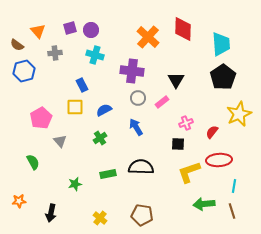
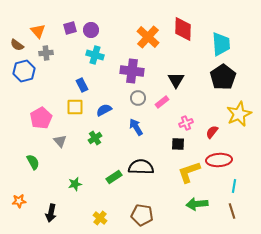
gray cross: moved 9 px left
green cross: moved 5 px left
green rectangle: moved 6 px right, 3 px down; rotated 21 degrees counterclockwise
green arrow: moved 7 px left
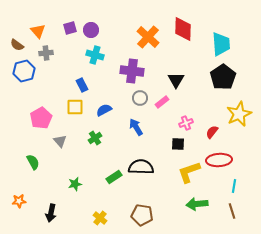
gray circle: moved 2 px right
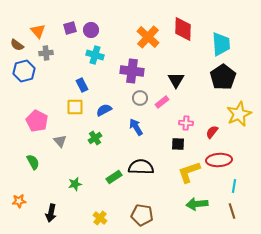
pink pentagon: moved 4 px left, 3 px down; rotated 15 degrees counterclockwise
pink cross: rotated 24 degrees clockwise
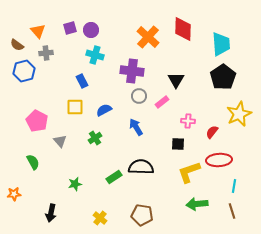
blue rectangle: moved 4 px up
gray circle: moved 1 px left, 2 px up
pink cross: moved 2 px right, 2 px up
orange star: moved 5 px left, 7 px up
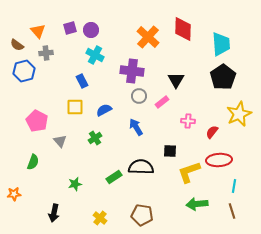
cyan cross: rotated 12 degrees clockwise
black square: moved 8 px left, 7 px down
green semicircle: rotated 49 degrees clockwise
black arrow: moved 3 px right
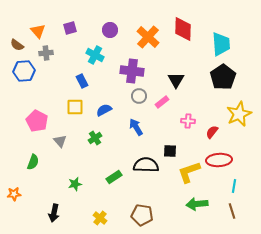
purple circle: moved 19 px right
blue hexagon: rotated 10 degrees clockwise
black semicircle: moved 5 px right, 2 px up
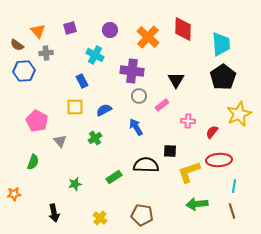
pink rectangle: moved 3 px down
black arrow: rotated 24 degrees counterclockwise
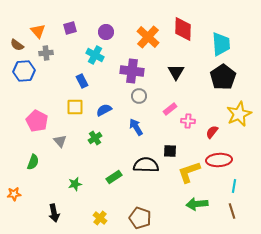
purple circle: moved 4 px left, 2 px down
black triangle: moved 8 px up
pink rectangle: moved 8 px right, 4 px down
brown pentagon: moved 2 px left, 3 px down; rotated 10 degrees clockwise
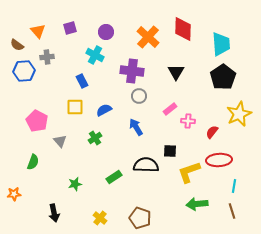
gray cross: moved 1 px right, 4 px down
